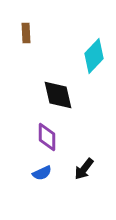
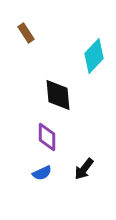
brown rectangle: rotated 30 degrees counterclockwise
black diamond: rotated 8 degrees clockwise
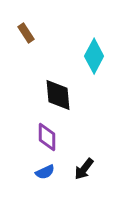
cyan diamond: rotated 16 degrees counterclockwise
blue semicircle: moved 3 px right, 1 px up
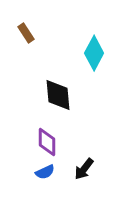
cyan diamond: moved 3 px up
purple diamond: moved 5 px down
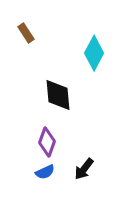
purple diamond: rotated 20 degrees clockwise
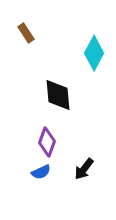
blue semicircle: moved 4 px left
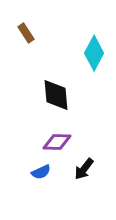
black diamond: moved 2 px left
purple diamond: moved 10 px right; rotated 72 degrees clockwise
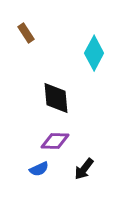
black diamond: moved 3 px down
purple diamond: moved 2 px left, 1 px up
blue semicircle: moved 2 px left, 3 px up
